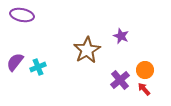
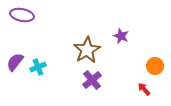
orange circle: moved 10 px right, 4 px up
purple cross: moved 28 px left
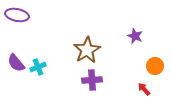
purple ellipse: moved 5 px left
purple star: moved 14 px right
purple semicircle: moved 1 px right, 1 px down; rotated 78 degrees counterclockwise
purple cross: rotated 36 degrees clockwise
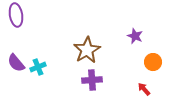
purple ellipse: moved 1 px left; rotated 70 degrees clockwise
orange circle: moved 2 px left, 4 px up
